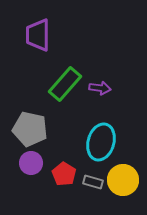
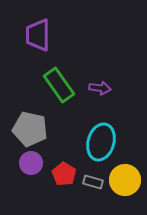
green rectangle: moved 6 px left, 1 px down; rotated 76 degrees counterclockwise
yellow circle: moved 2 px right
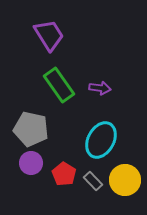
purple trapezoid: moved 11 px right; rotated 148 degrees clockwise
gray pentagon: moved 1 px right
cyan ellipse: moved 2 px up; rotated 12 degrees clockwise
gray rectangle: moved 1 px up; rotated 30 degrees clockwise
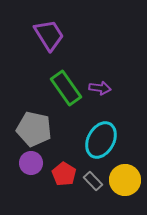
green rectangle: moved 7 px right, 3 px down
gray pentagon: moved 3 px right
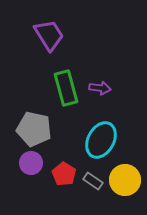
green rectangle: rotated 20 degrees clockwise
gray rectangle: rotated 12 degrees counterclockwise
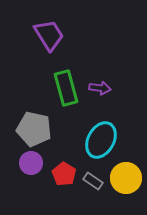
yellow circle: moved 1 px right, 2 px up
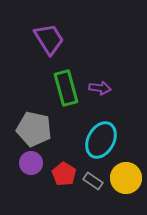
purple trapezoid: moved 4 px down
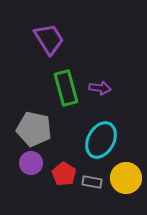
gray rectangle: moved 1 px left, 1 px down; rotated 24 degrees counterclockwise
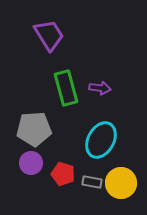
purple trapezoid: moved 4 px up
gray pentagon: rotated 16 degrees counterclockwise
red pentagon: moved 1 px left; rotated 15 degrees counterclockwise
yellow circle: moved 5 px left, 5 px down
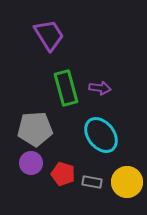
gray pentagon: moved 1 px right
cyan ellipse: moved 5 px up; rotated 66 degrees counterclockwise
yellow circle: moved 6 px right, 1 px up
